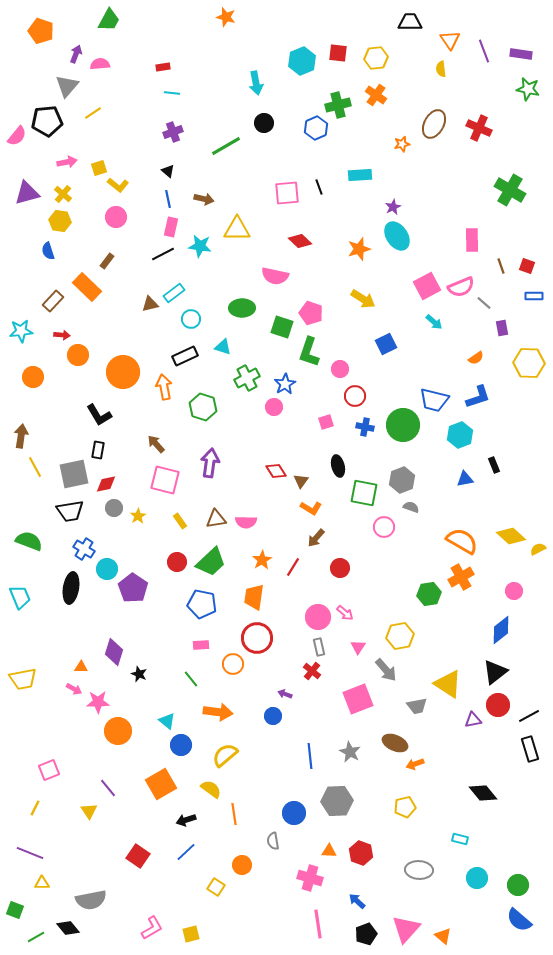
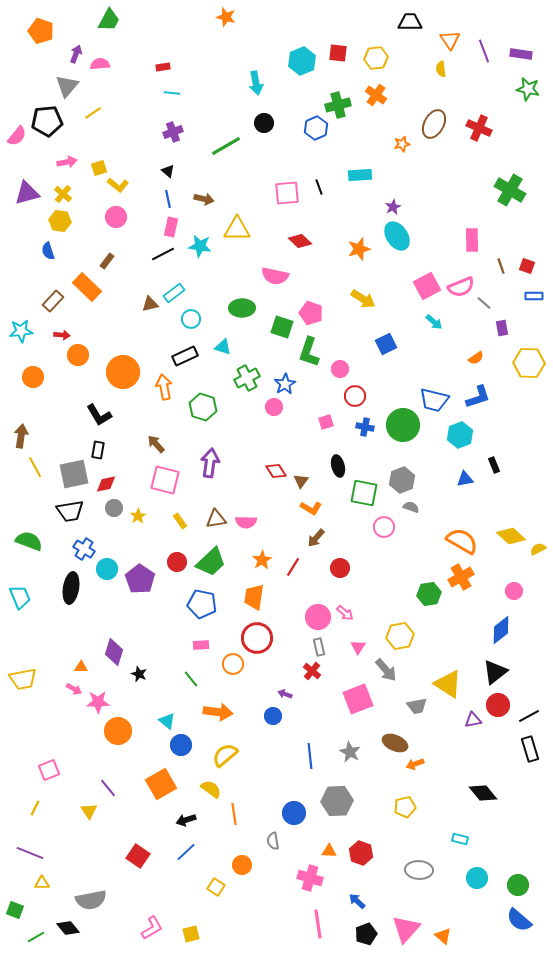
purple pentagon at (133, 588): moved 7 px right, 9 px up
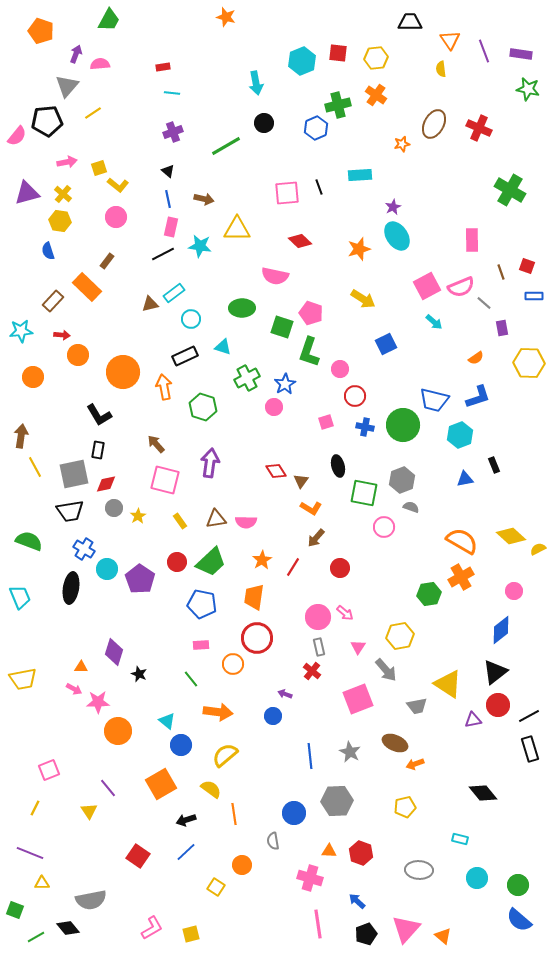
brown line at (501, 266): moved 6 px down
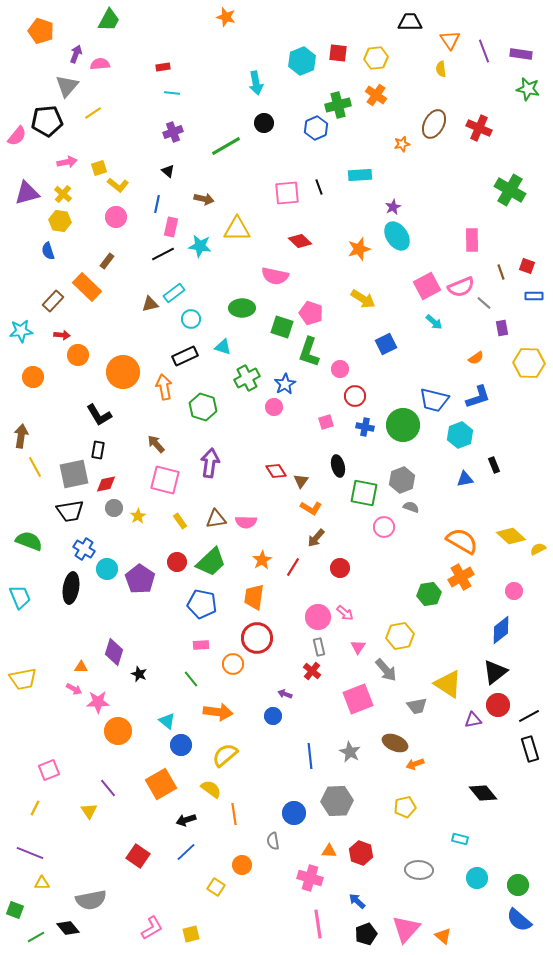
blue line at (168, 199): moved 11 px left, 5 px down; rotated 24 degrees clockwise
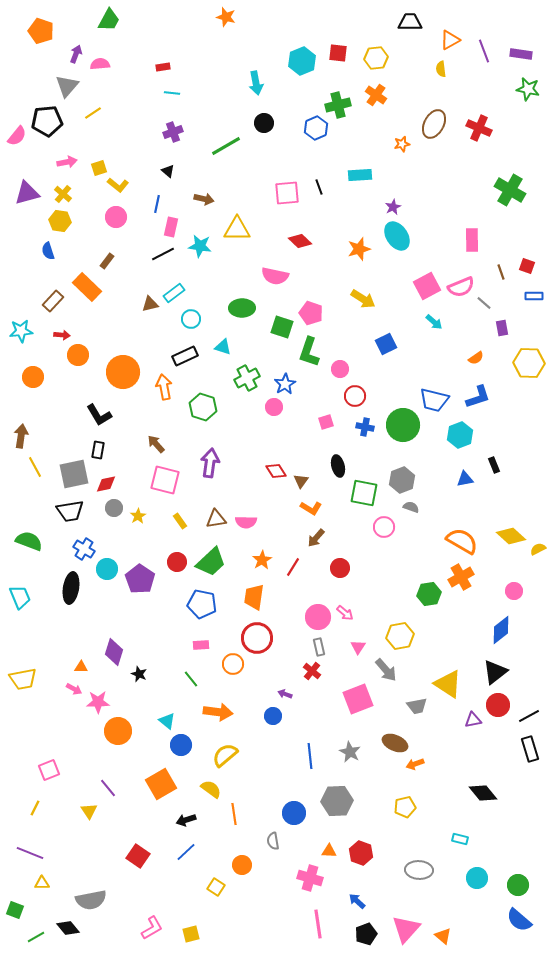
orange triangle at (450, 40): rotated 35 degrees clockwise
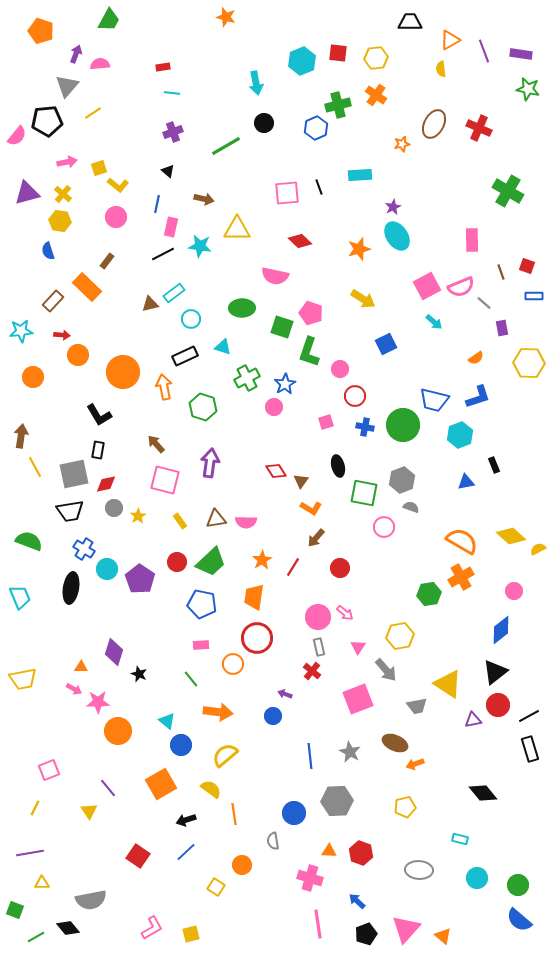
green cross at (510, 190): moved 2 px left, 1 px down
blue triangle at (465, 479): moved 1 px right, 3 px down
purple line at (30, 853): rotated 32 degrees counterclockwise
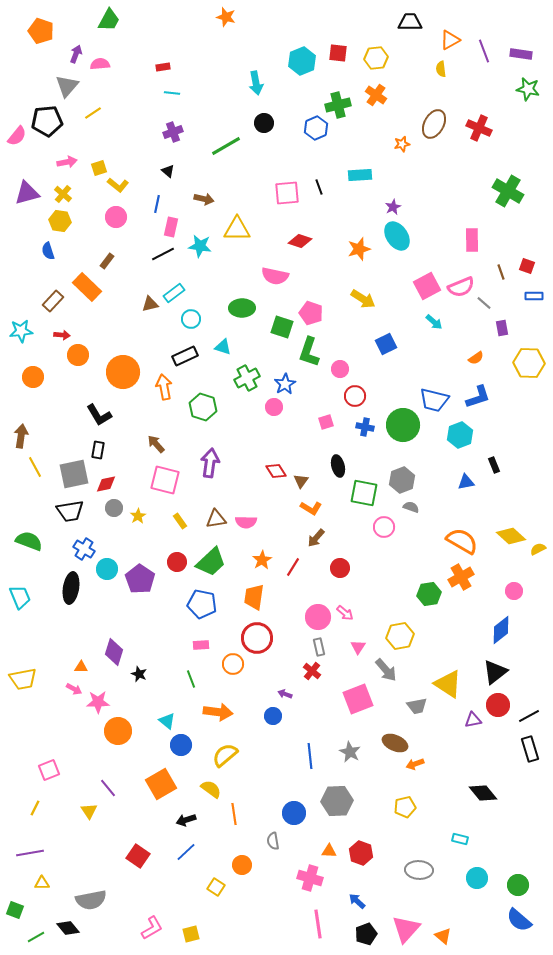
red diamond at (300, 241): rotated 25 degrees counterclockwise
green line at (191, 679): rotated 18 degrees clockwise
